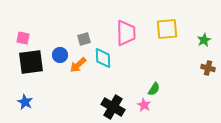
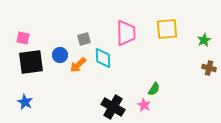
brown cross: moved 1 px right
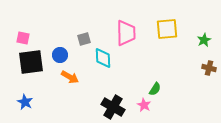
orange arrow: moved 8 px left, 12 px down; rotated 108 degrees counterclockwise
green semicircle: moved 1 px right
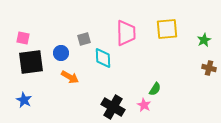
blue circle: moved 1 px right, 2 px up
blue star: moved 1 px left, 2 px up
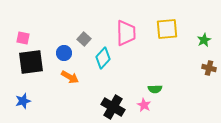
gray square: rotated 32 degrees counterclockwise
blue circle: moved 3 px right
cyan diamond: rotated 45 degrees clockwise
green semicircle: rotated 56 degrees clockwise
blue star: moved 1 px left, 1 px down; rotated 28 degrees clockwise
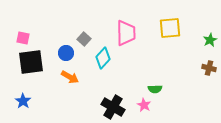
yellow square: moved 3 px right, 1 px up
green star: moved 6 px right
blue circle: moved 2 px right
blue star: rotated 21 degrees counterclockwise
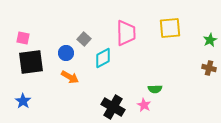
cyan diamond: rotated 20 degrees clockwise
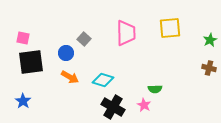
cyan diamond: moved 22 px down; rotated 45 degrees clockwise
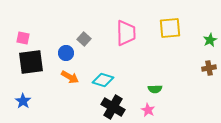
brown cross: rotated 24 degrees counterclockwise
pink star: moved 4 px right, 5 px down
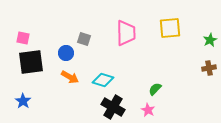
gray square: rotated 24 degrees counterclockwise
green semicircle: rotated 136 degrees clockwise
